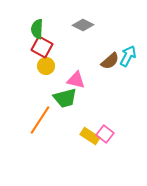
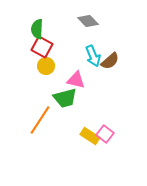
gray diamond: moved 5 px right, 4 px up; rotated 20 degrees clockwise
cyan arrow: moved 35 px left; rotated 130 degrees clockwise
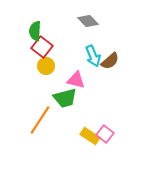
green semicircle: moved 2 px left, 2 px down
red square: rotated 10 degrees clockwise
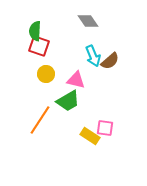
gray diamond: rotated 10 degrees clockwise
red square: moved 3 px left, 1 px up; rotated 20 degrees counterclockwise
yellow circle: moved 8 px down
green trapezoid: moved 3 px right, 3 px down; rotated 15 degrees counterclockwise
pink square: moved 6 px up; rotated 30 degrees counterclockwise
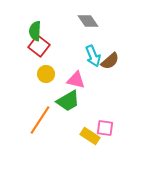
red square: rotated 20 degrees clockwise
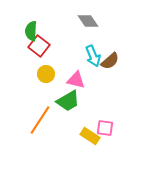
green semicircle: moved 4 px left
